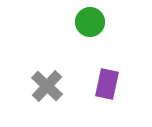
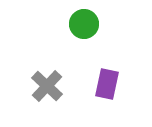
green circle: moved 6 px left, 2 px down
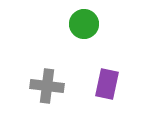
gray cross: rotated 36 degrees counterclockwise
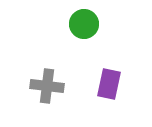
purple rectangle: moved 2 px right
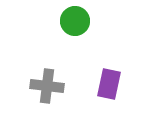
green circle: moved 9 px left, 3 px up
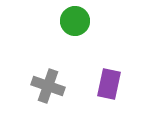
gray cross: moved 1 px right; rotated 12 degrees clockwise
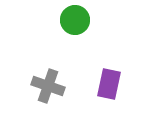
green circle: moved 1 px up
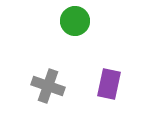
green circle: moved 1 px down
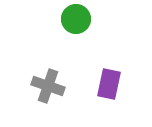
green circle: moved 1 px right, 2 px up
